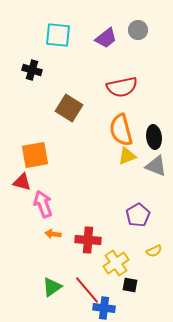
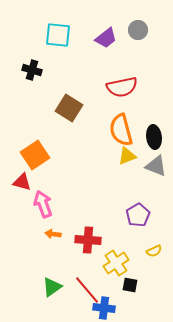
orange square: rotated 24 degrees counterclockwise
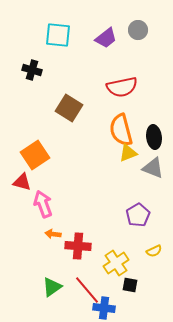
yellow triangle: moved 1 px right, 3 px up
gray triangle: moved 3 px left, 2 px down
red cross: moved 10 px left, 6 px down
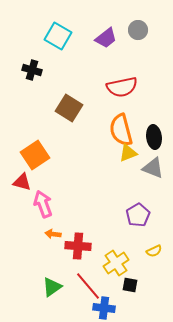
cyan square: moved 1 px down; rotated 24 degrees clockwise
red line: moved 1 px right, 4 px up
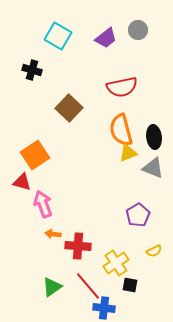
brown square: rotated 12 degrees clockwise
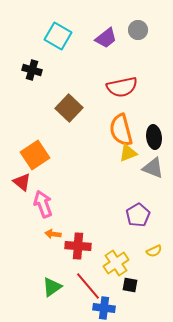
red triangle: rotated 24 degrees clockwise
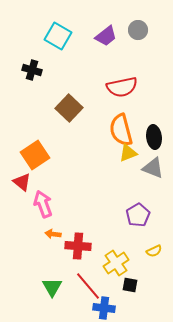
purple trapezoid: moved 2 px up
green triangle: rotated 25 degrees counterclockwise
